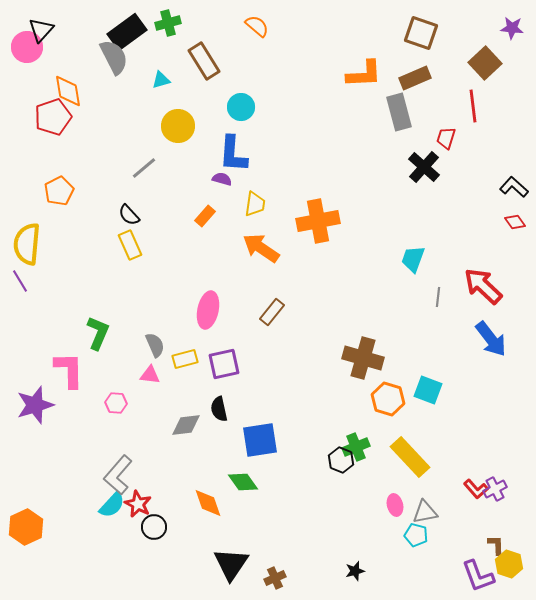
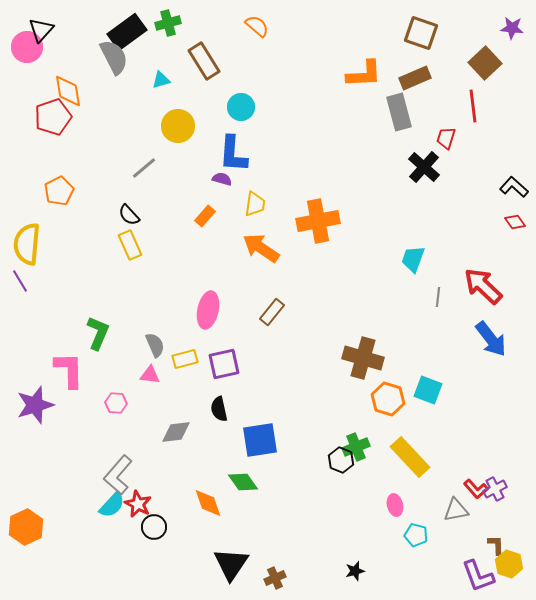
gray diamond at (186, 425): moved 10 px left, 7 px down
gray triangle at (425, 512): moved 31 px right, 2 px up
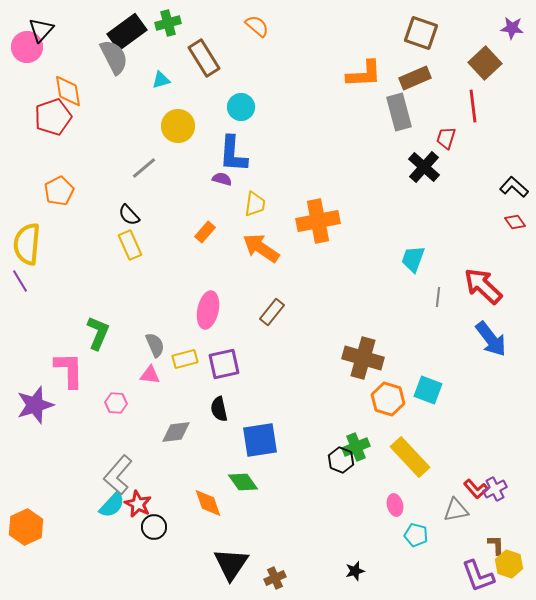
brown rectangle at (204, 61): moved 3 px up
orange rectangle at (205, 216): moved 16 px down
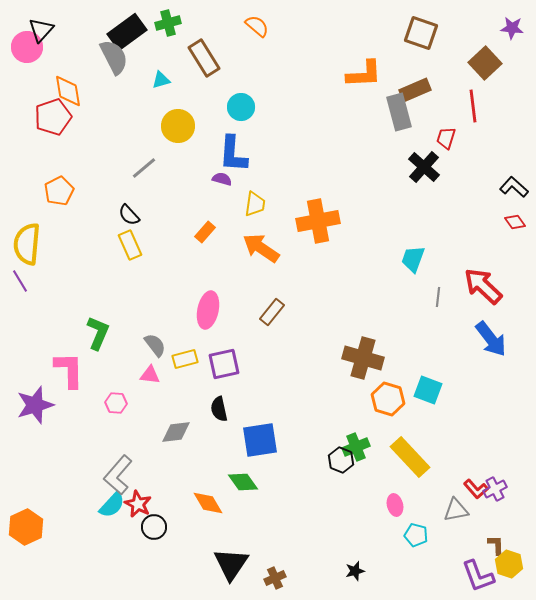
brown rectangle at (415, 78): moved 12 px down
gray semicircle at (155, 345): rotated 15 degrees counterclockwise
orange diamond at (208, 503): rotated 12 degrees counterclockwise
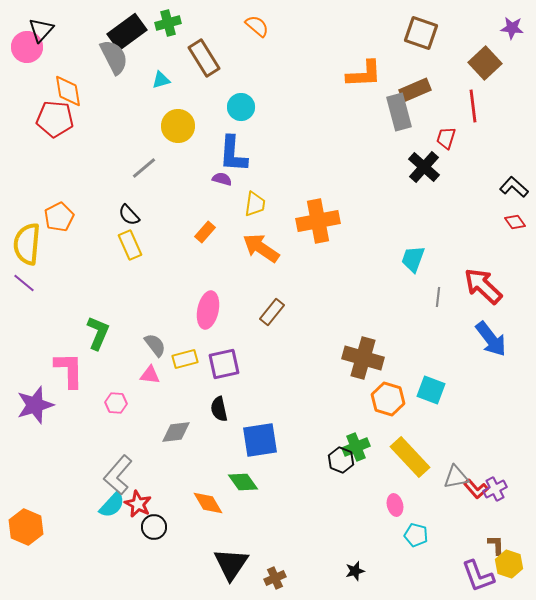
red pentagon at (53, 117): moved 2 px right, 2 px down; rotated 24 degrees clockwise
orange pentagon at (59, 191): moved 26 px down
purple line at (20, 281): moved 4 px right, 2 px down; rotated 20 degrees counterclockwise
cyan square at (428, 390): moved 3 px right
gray triangle at (456, 510): moved 33 px up
orange hexagon at (26, 527): rotated 12 degrees counterclockwise
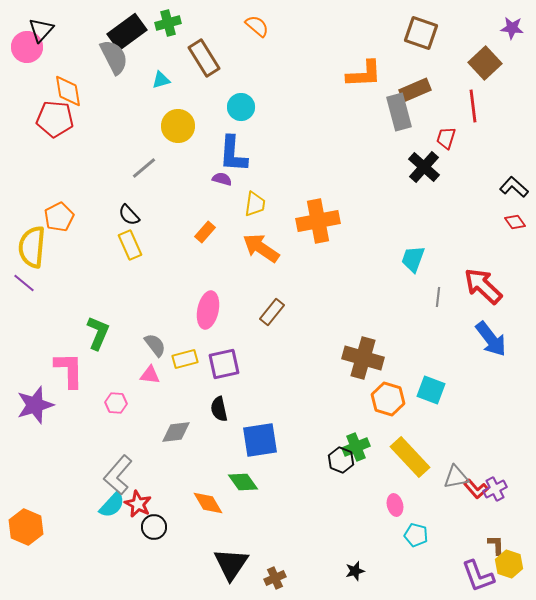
yellow semicircle at (27, 244): moved 5 px right, 3 px down
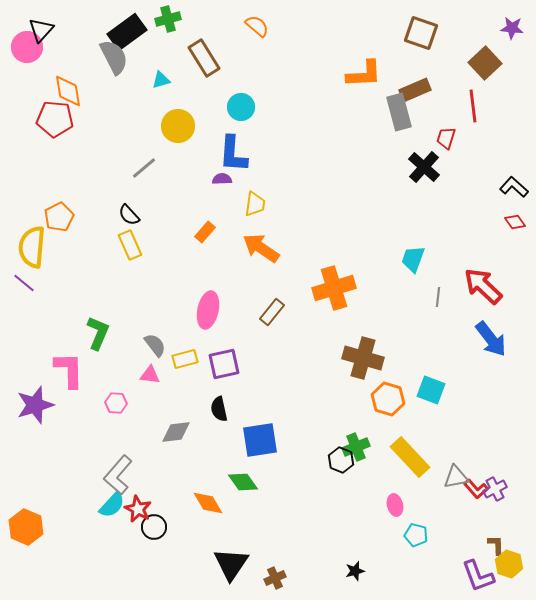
green cross at (168, 23): moved 4 px up
purple semicircle at (222, 179): rotated 18 degrees counterclockwise
orange cross at (318, 221): moved 16 px right, 67 px down; rotated 6 degrees counterclockwise
red star at (138, 504): moved 5 px down
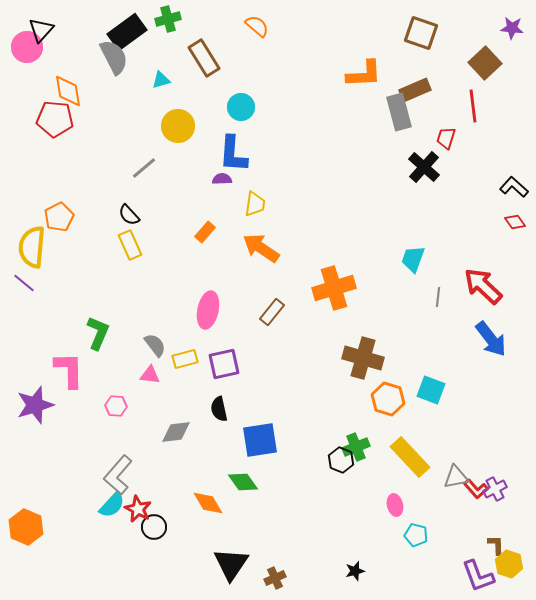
pink hexagon at (116, 403): moved 3 px down
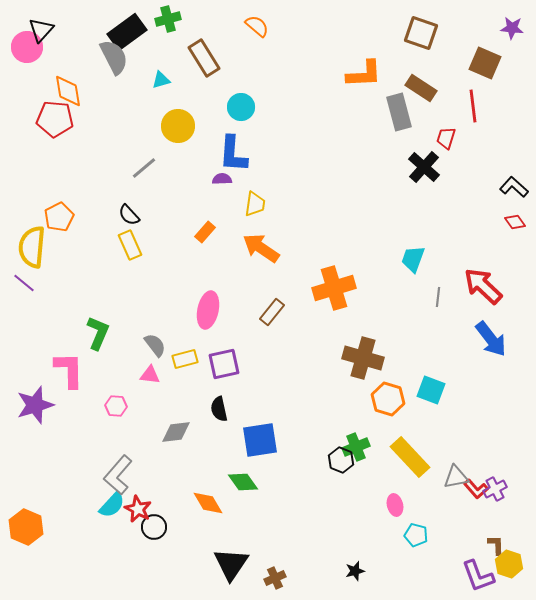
brown square at (485, 63): rotated 24 degrees counterclockwise
brown rectangle at (415, 90): moved 6 px right, 2 px up; rotated 56 degrees clockwise
